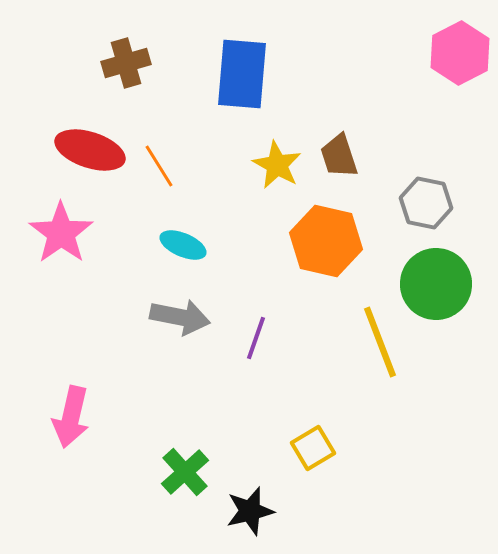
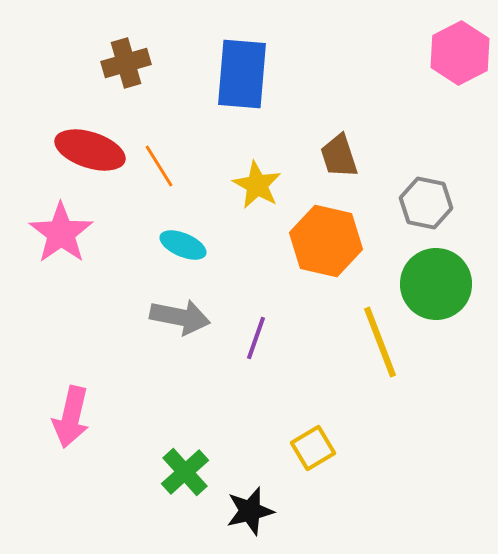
yellow star: moved 20 px left, 20 px down
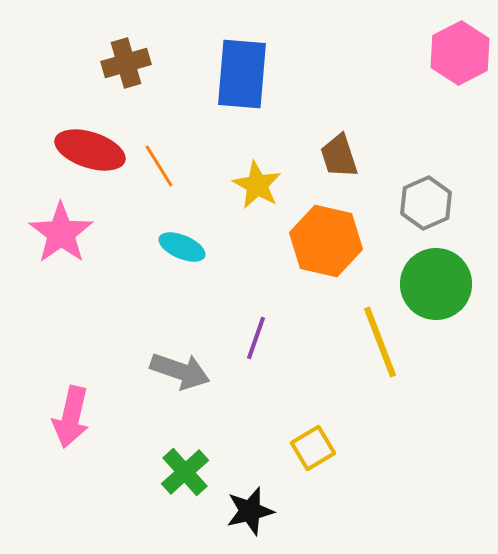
gray hexagon: rotated 24 degrees clockwise
cyan ellipse: moved 1 px left, 2 px down
gray arrow: moved 54 px down; rotated 8 degrees clockwise
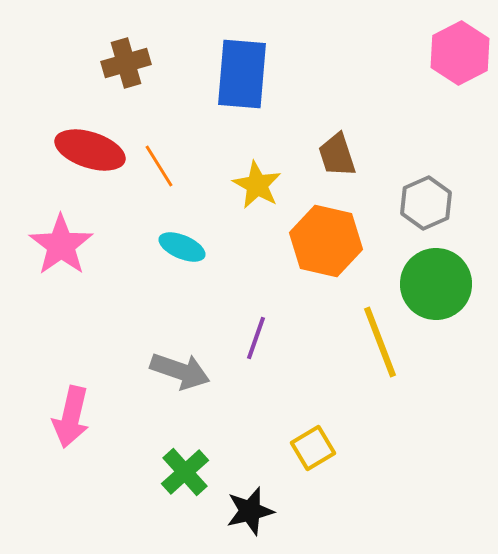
brown trapezoid: moved 2 px left, 1 px up
pink star: moved 12 px down
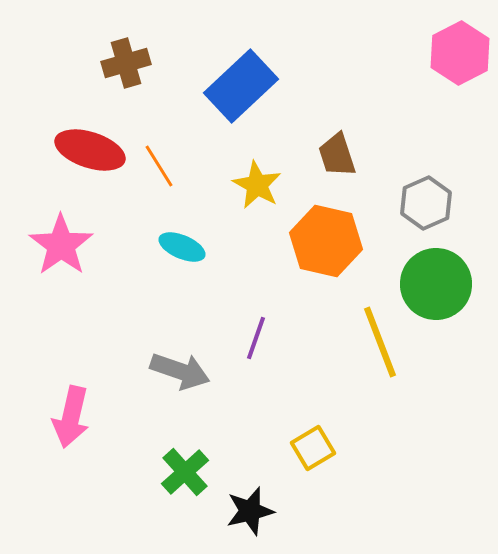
blue rectangle: moved 1 px left, 12 px down; rotated 42 degrees clockwise
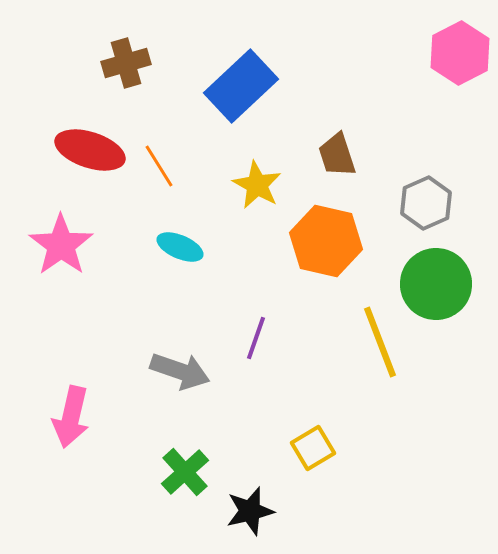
cyan ellipse: moved 2 px left
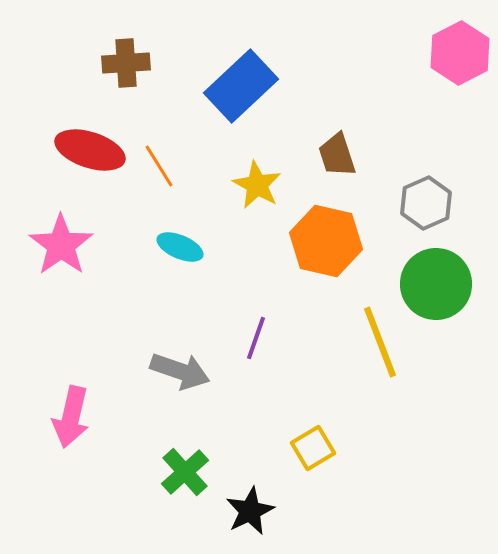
brown cross: rotated 12 degrees clockwise
black star: rotated 12 degrees counterclockwise
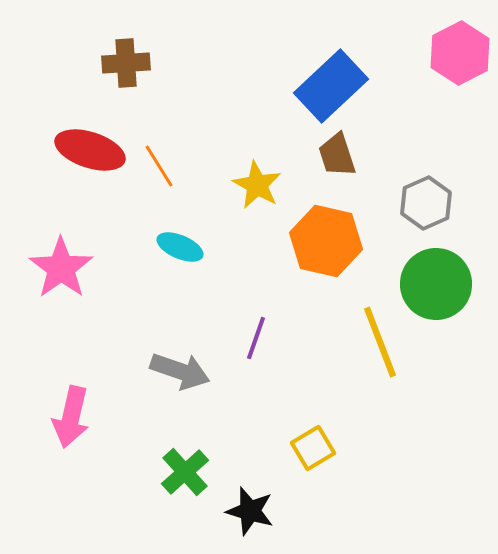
blue rectangle: moved 90 px right
pink star: moved 23 px down
black star: rotated 30 degrees counterclockwise
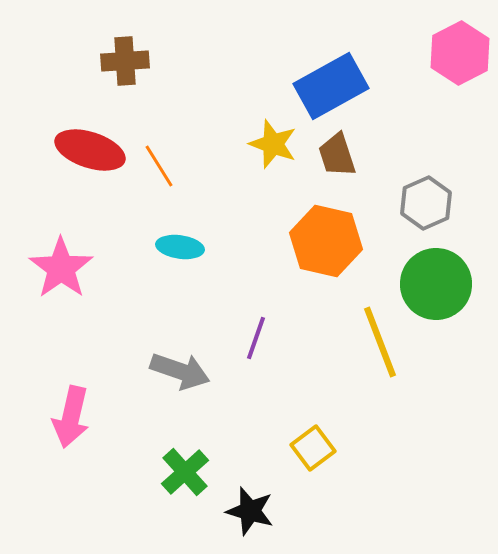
brown cross: moved 1 px left, 2 px up
blue rectangle: rotated 14 degrees clockwise
yellow star: moved 16 px right, 41 px up; rotated 9 degrees counterclockwise
cyan ellipse: rotated 15 degrees counterclockwise
yellow square: rotated 6 degrees counterclockwise
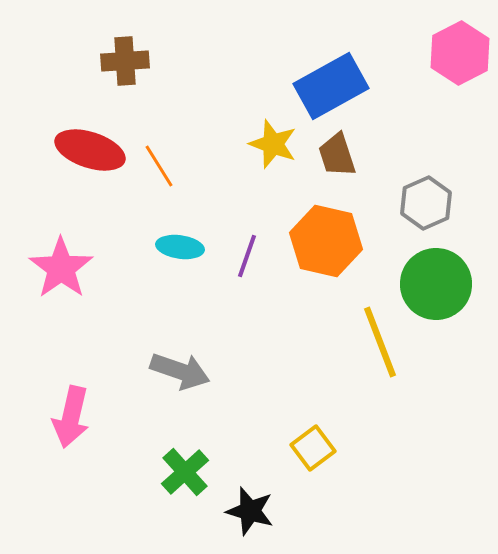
purple line: moved 9 px left, 82 px up
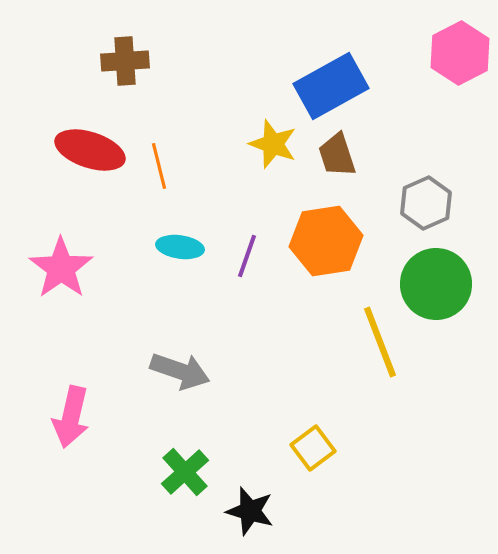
orange line: rotated 18 degrees clockwise
orange hexagon: rotated 22 degrees counterclockwise
